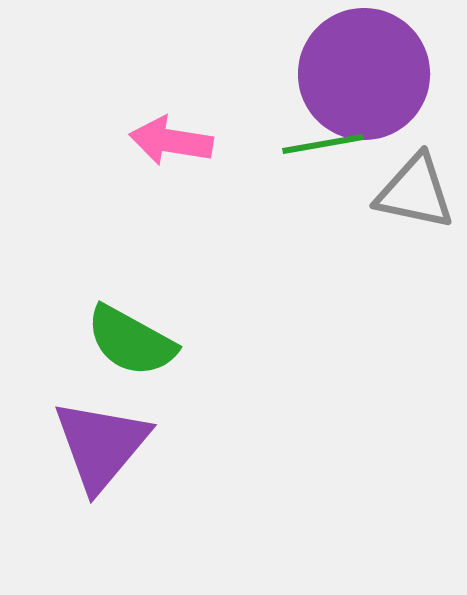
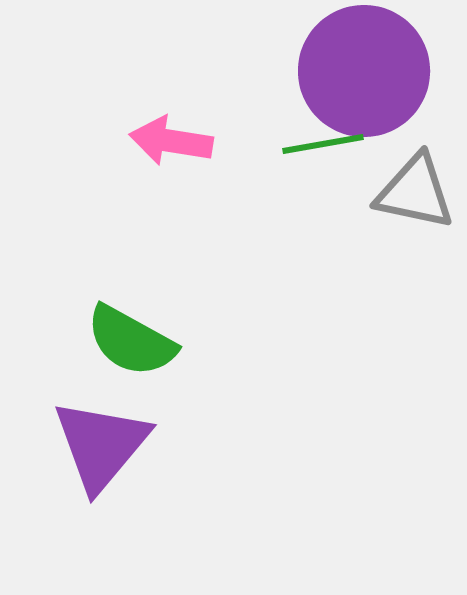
purple circle: moved 3 px up
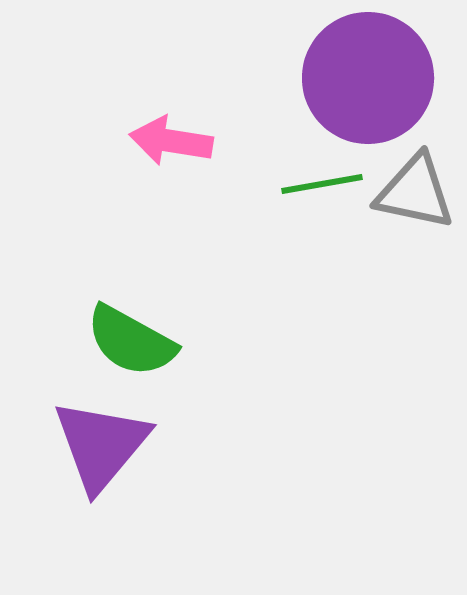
purple circle: moved 4 px right, 7 px down
green line: moved 1 px left, 40 px down
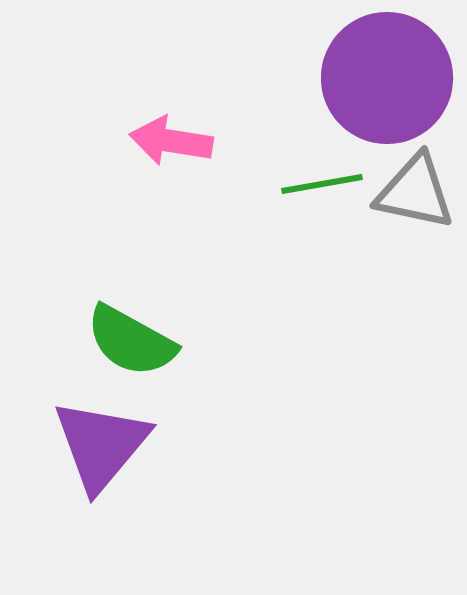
purple circle: moved 19 px right
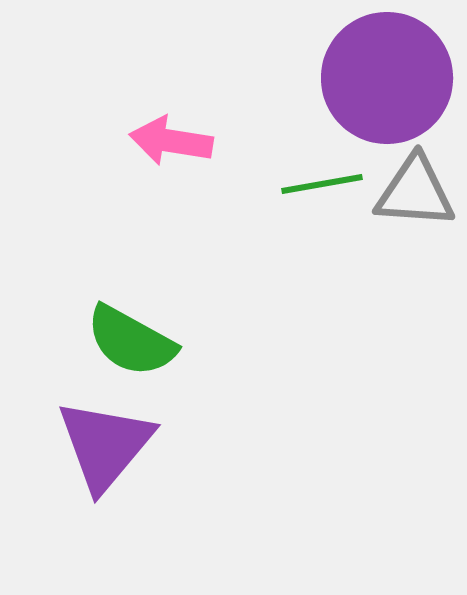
gray triangle: rotated 8 degrees counterclockwise
purple triangle: moved 4 px right
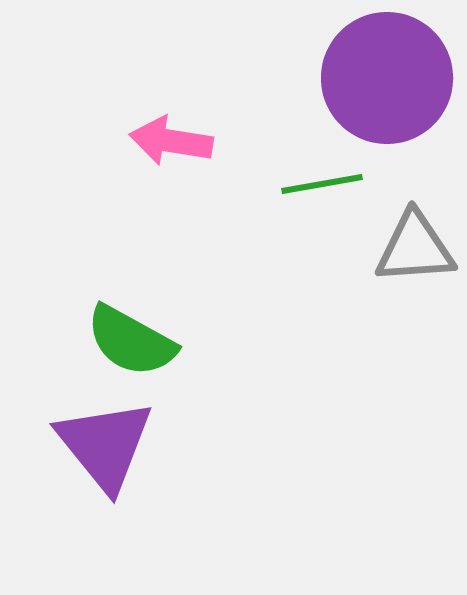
gray triangle: moved 56 px down; rotated 8 degrees counterclockwise
purple triangle: rotated 19 degrees counterclockwise
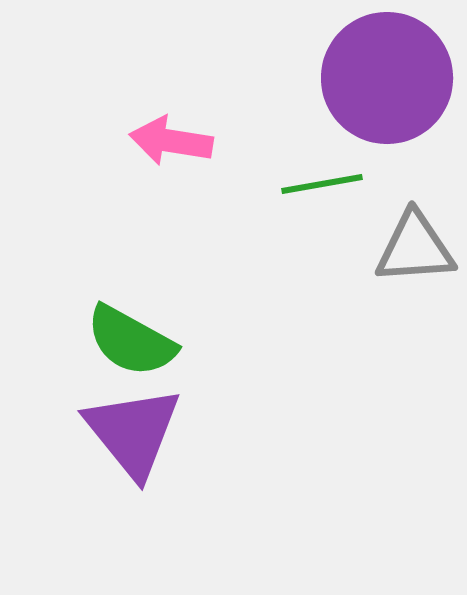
purple triangle: moved 28 px right, 13 px up
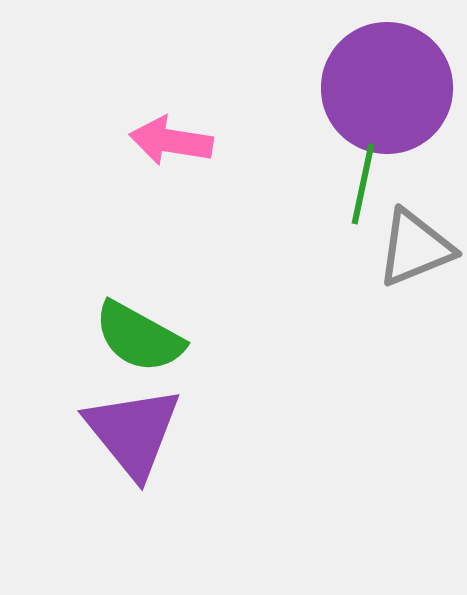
purple circle: moved 10 px down
green line: moved 41 px right; rotated 68 degrees counterclockwise
gray triangle: rotated 18 degrees counterclockwise
green semicircle: moved 8 px right, 4 px up
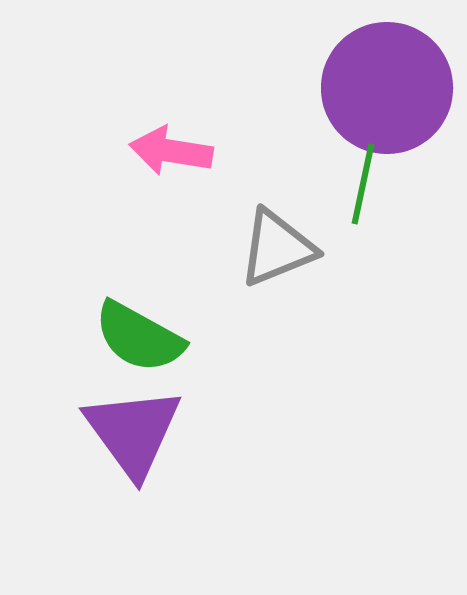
pink arrow: moved 10 px down
gray triangle: moved 138 px left
purple triangle: rotated 3 degrees clockwise
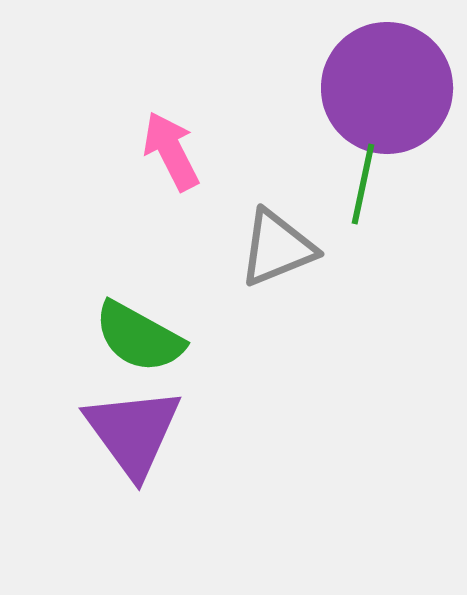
pink arrow: rotated 54 degrees clockwise
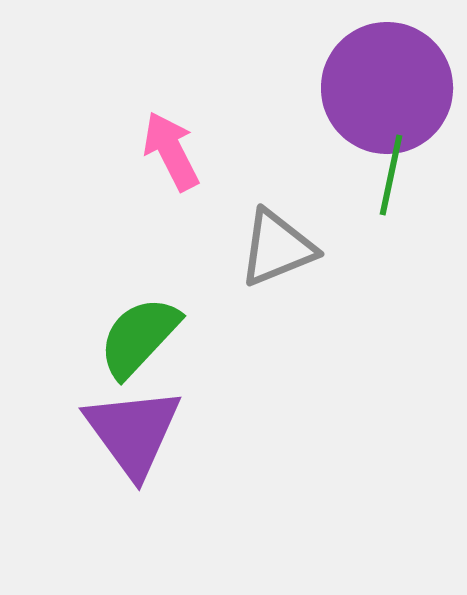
green line: moved 28 px right, 9 px up
green semicircle: rotated 104 degrees clockwise
